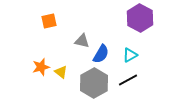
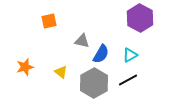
orange star: moved 16 px left
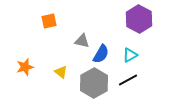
purple hexagon: moved 1 px left, 1 px down
